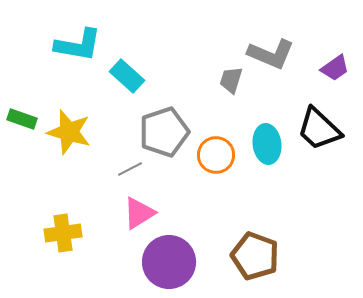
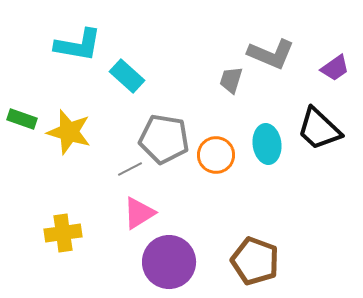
gray pentagon: moved 7 px down; rotated 27 degrees clockwise
brown pentagon: moved 5 px down
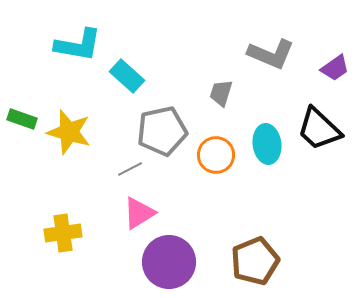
gray trapezoid: moved 10 px left, 13 px down
gray pentagon: moved 2 px left, 8 px up; rotated 21 degrees counterclockwise
brown pentagon: rotated 30 degrees clockwise
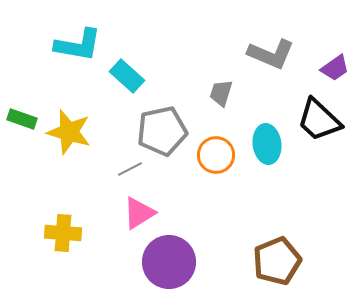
black trapezoid: moved 9 px up
yellow cross: rotated 12 degrees clockwise
brown pentagon: moved 22 px right
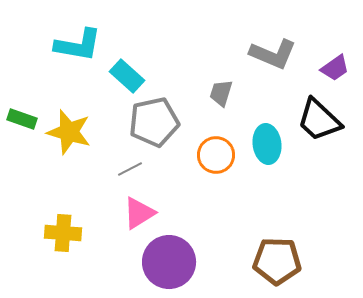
gray L-shape: moved 2 px right
gray pentagon: moved 8 px left, 9 px up
brown pentagon: rotated 24 degrees clockwise
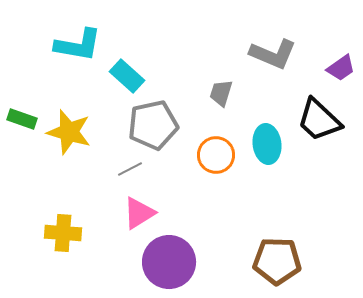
purple trapezoid: moved 6 px right
gray pentagon: moved 1 px left, 3 px down
